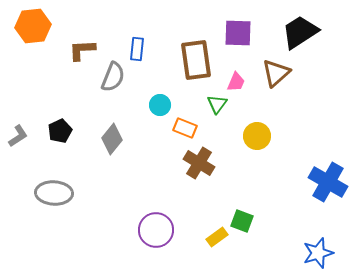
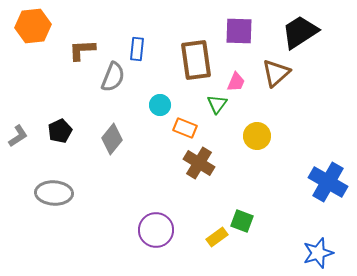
purple square: moved 1 px right, 2 px up
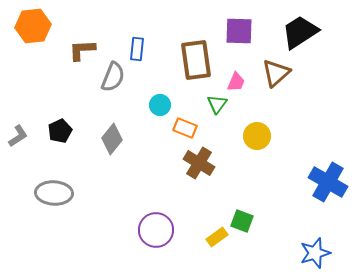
blue star: moved 3 px left
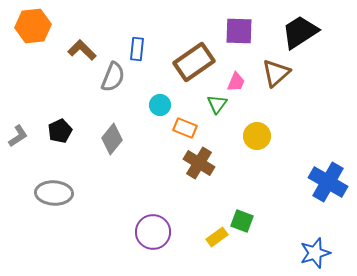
brown L-shape: rotated 48 degrees clockwise
brown rectangle: moved 2 px left, 2 px down; rotated 63 degrees clockwise
purple circle: moved 3 px left, 2 px down
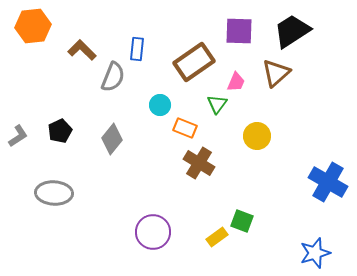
black trapezoid: moved 8 px left, 1 px up
